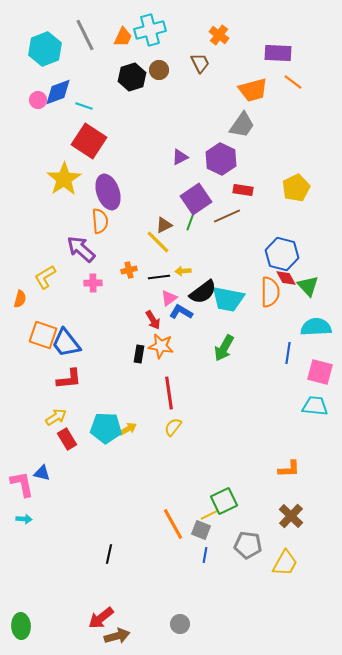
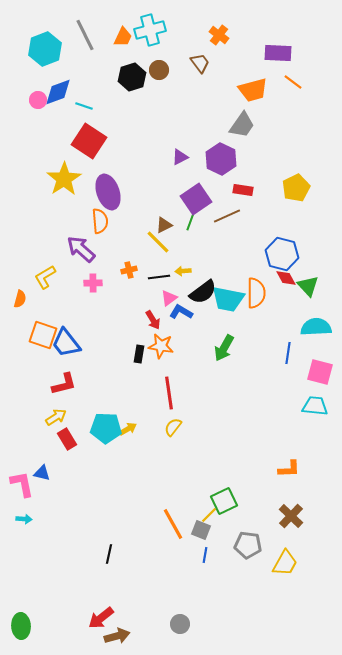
brown trapezoid at (200, 63): rotated 10 degrees counterclockwise
orange semicircle at (270, 292): moved 14 px left, 1 px down
red L-shape at (69, 379): moved 5 px left, 5 px down; rotated 8 degrees counterclockwise
yellow line at (209, 515): rotated 18 degrees counterclockwise
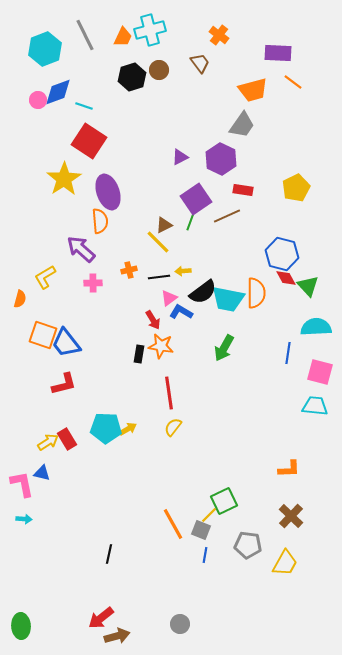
yellow arrow at (56, 417): moved 8 px left, 25 px down
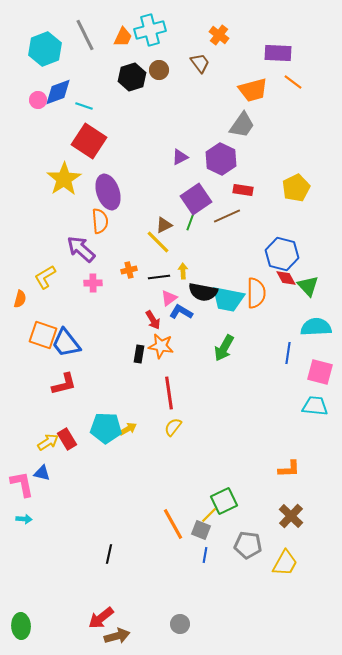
yellow arrow at (183, 271): rotated 91 degrees clockwise
black semicircle at (203, 292): rotated 48 degrees clockwise
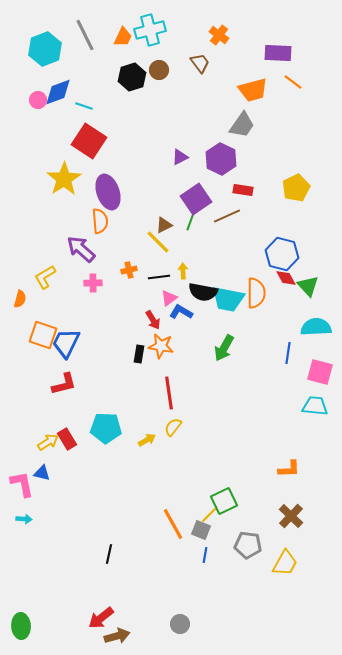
blue trapezoid at (66, 343): rotated 64 degrees clockwise
yellow arrow at (128, 429): moved 19 px right, 11 px down
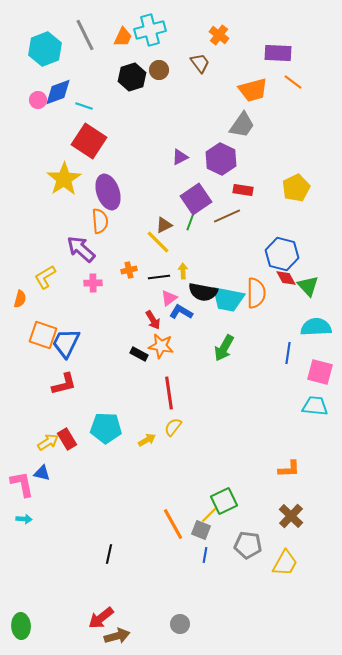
black rectangle at (139, 354): rotated 72 degrees counterclockwise
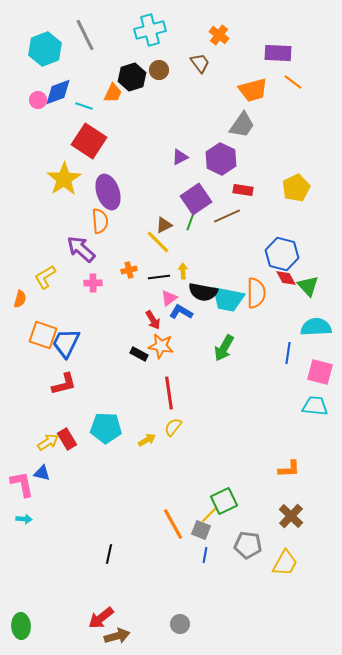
orange trapezoid at (123, 37): moved 10 px left, 56 px down
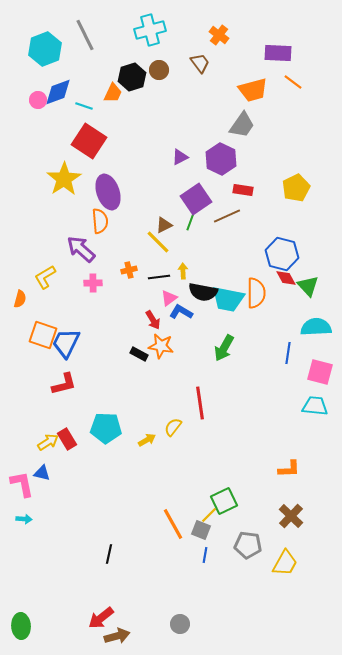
red line at (169, 393): moved 31 px right, 10 px down
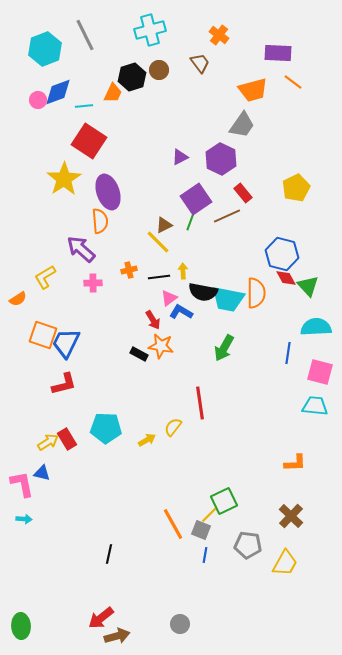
cyan line at (84, 106): rotated 24 degrees counterclockwise
red rectangle at (243, 190): moved 3 px down; rotated 42 degrees clockwise
orange semicircle at (20, 299): moved 2 px left; rotated 42 degrees clockwise
orange L-shape at (289, 469): moved 6 px right, 6 px up
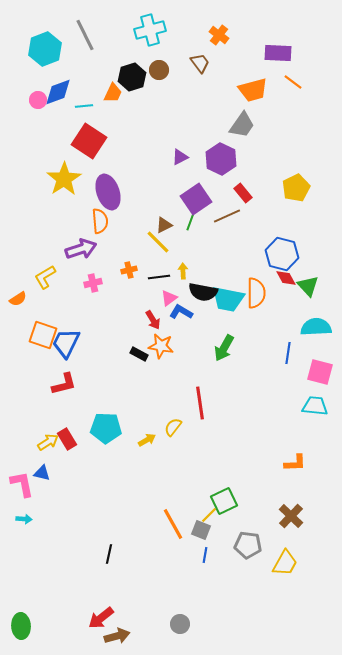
purple arrow at (81, 249): rotated 120 degrees clockwise
pink cross at (93, 283): rotated 12 degrees counterclockwise
